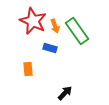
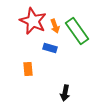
black arrow: rotated 147 degrees clockwise
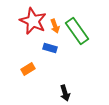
orange rectangle: rotated 64 degrees clockwise
black arrow: rotated 28 degrees counterclockwise
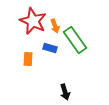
green rectangle: moved 2 px left, 9 px down
orange rectangle: moved 10 px up; rotated 56 degrees counterclockwise
black arrow: moved 1 px up
